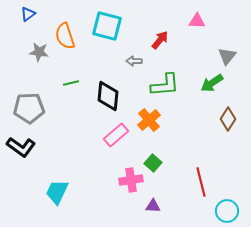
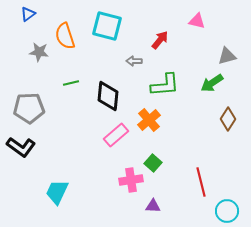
pink triangle: rotated 12 degrees clockwise
gray triangle: rotated 36 degrees clockwise
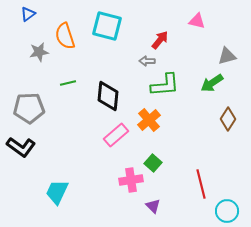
gray star: rotated 18 degrees counterclockwise
gray arrow: moved 13 px right
green line: moved 3 px left
red line: moved 2 px down
purple triangle: rotated 42 degrees clockwise
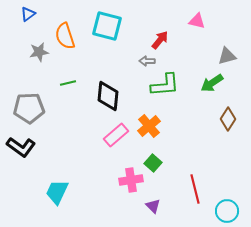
orange cross: moved 6 px down
red line: moved 6 px left, 5 px down
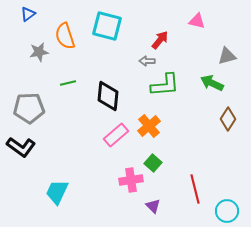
green arrow: rotated 60 degrees clockwise
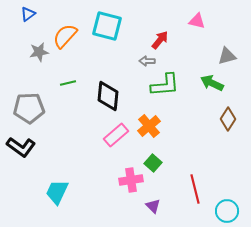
orange semicircle: rotated 60 degrees clockwise
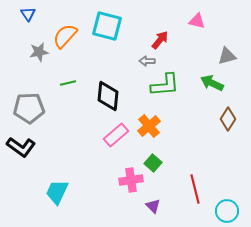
blue triangle: rotated 28 degrees counterclockwise
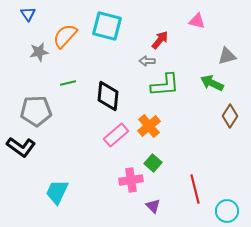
gray pentagon: moved 7 px right, 3 px down
brown diamond: moved 2 px right, 3 px up
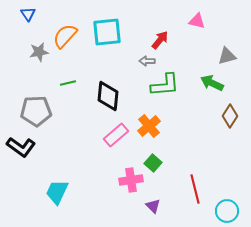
cyan square: moved 6 px down; rotated 20 degrees counterclockwise
